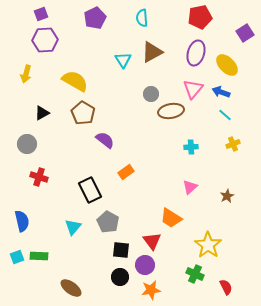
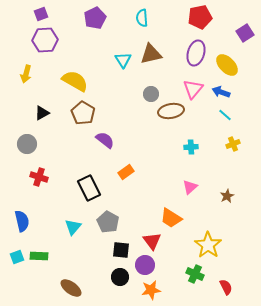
brown triangle at (152, 52): moved 1 px left, 2 px down; rotated 15 degrees clockwise
black rectangle at (90, 190): moved 1 px left, 2 px up
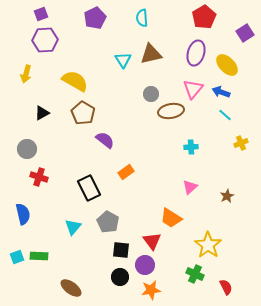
red pentagon at (200, 17): moved 4 px right; rotated 20 degrees counterclockwise
gray circle at (27, 144): moved 5 px down
yellow cross at (233, 144): moved 8 px right, 1 px up
blue semicircle at (22, 221): moved 1 px right, 7 px up
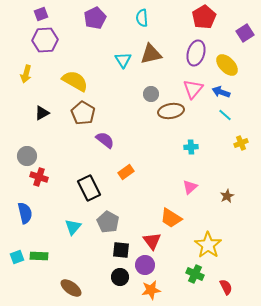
gray circle at (27, 149): moved 7 px down
blue semicircle at (23, 214): moved 2 px right, 1 px up
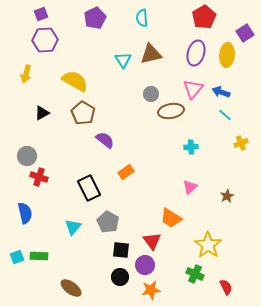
yellow ellipse at (227, 65): moved 10 px up; rotated 50 degrees clockwise
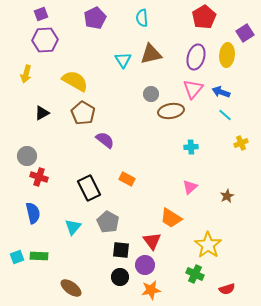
purple ellipse at (196, 53): moved 4 px down
orange rectangle at (126, 172): moved 1 px right, 7 px down; rotated 63 degrees clockwise
blue semicircle at (25, 213): moved 8 px right
red semicircle at (226, 287): moved 1 px right, 2 px down; rotated 98 degrees clockwise
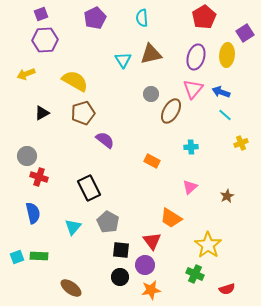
yellow arrow at (26, 74): rotated 54 degrees clockwise
brown ellipse at (171, 111): rotated 50 degrees counterclockwise
brown pentagon at (83, 113): rotated 25 degrees clockwise
orange rectangle at (127, 179): moved 25 px right, 18 px up
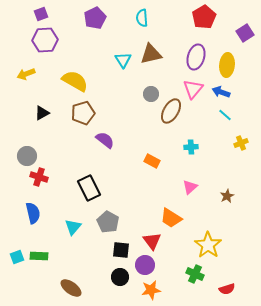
yellow ellipse at (227, 55): moved 10 px down
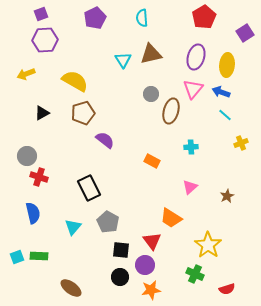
brown ellipse at (171, 111): rotated 15 degrees counterclockwise
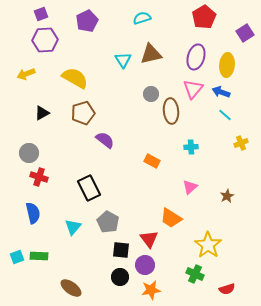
purple pentagon at (95, 18): moved 8 px left, 3 px down
cyan semicircle at (142, 18): rotated 78 degrees clockwise
yellow semicircle at (75, 81): moved 3 px up
brown ellipse at (171, 111): rotated 20 degrees counterclockwise
gray circle at (27, 156): moved 2 px right, 3 px up
red triangle at (152, 241): moved 3 px left, 2 px up
